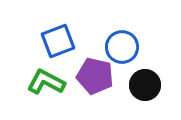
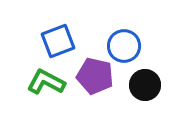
blue circle: moved 2 px right, 1 px up
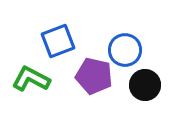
blue circle: moved 1 px right, 4 px down
purple pentagon: moved 1 px left
green L-shape: moved 15 px left, 3 px up
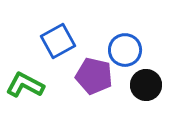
blue square: rotated 8 degrees counterclockwise
green L-shape: moved 6 px left, 6 px down
black circle: moved 1 px right
